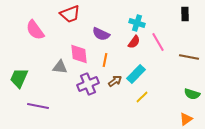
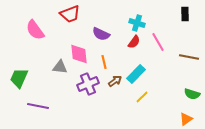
orange line: moved 1 px left, 2 px down; rotated 24 degrees counterclockwise
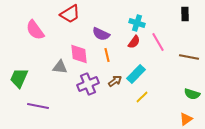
red trapezoid: rotated 10 degrees counterclockwise
orange line: moved 3 px right, 7 px up
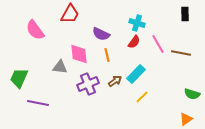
red trapezoid: rotated 30 degrees counterclockwise
pink line: moved 2 px down
brown line: moved 8 px left, 4 px up
purple line: moved 3 px up
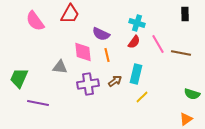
pink semicircle: moved 9 px up
pink diamond: moved 4 px right, 2 px up
cyan rectangle: rotated 30 degrees counterclockwise
purple cross: rotated 15 degrees clockwise
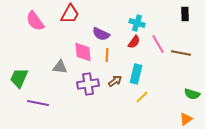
orange line: rotated 16 degrees clockwise
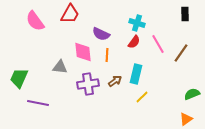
brown line: rotated 66 degrees counterclockwise
green semicircle: rotated 140 degrees clockwise
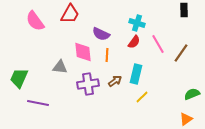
black rectangle: moved 1 px left, 4 px up
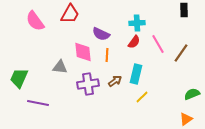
cyan cross: rotated 21 degrees counterclockwise
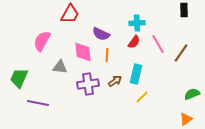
pink semicircle: moved 7 px right, 20 px down; rotated 65 degrees clockwise
